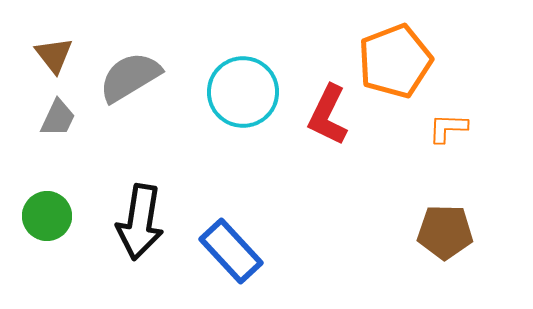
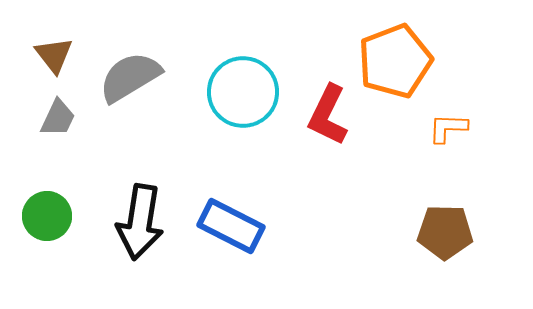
blue rectangle: moved 25 px up; rotated 20 degrees counterclockwise
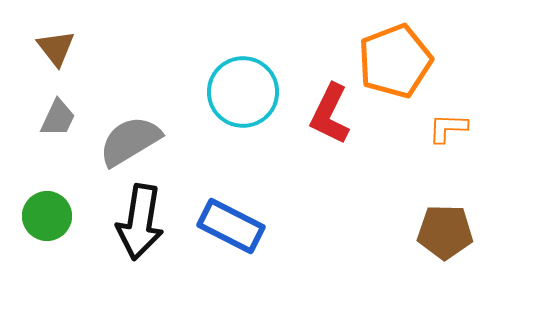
brown triangle: moved 2 px right, 7 px up
gray semicircle: moved 64 px down
red L-shape: moved 2 px right, 1 px up
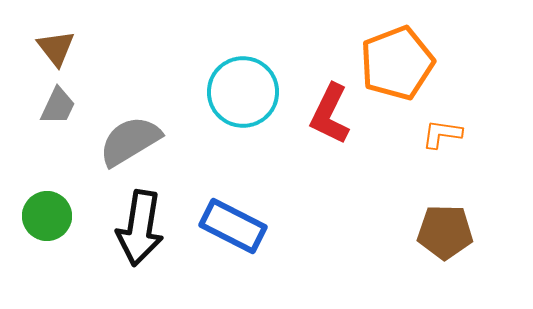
orange pentagon: moved 2 px right, 2 px down
gray trapezoid: moved 12 px up
orange L-shape: moved 6 px left, 6 px down; rotated 6 degrees clockwise
black arrow: moved 6 px down
blue rectangle: moved 2 px right
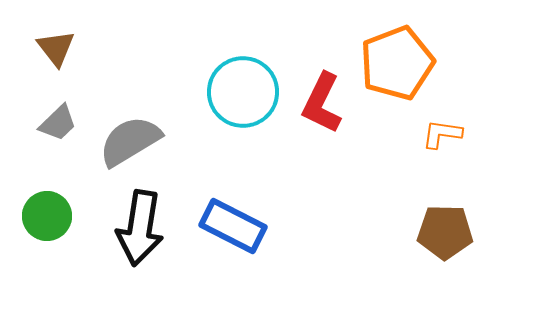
gray trapezoid: moved 17 px down; rotated 21 degrees clockwise
red L-shape: moved 8 px left, 11 px up
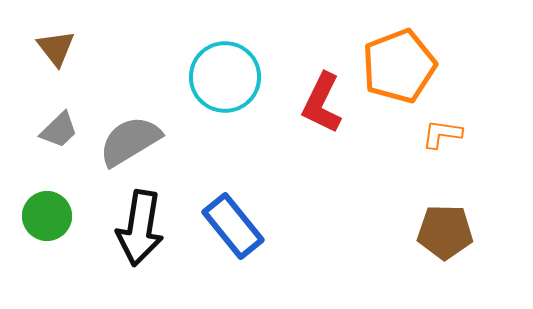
orange pentagon: moved 2 px right, 3 px down
cyan circle: moved 18 px left, 15 px up
gray trapezoid: moved 1 px right, 7 px down
blue rectangle: rotated 24 degrees clockwise
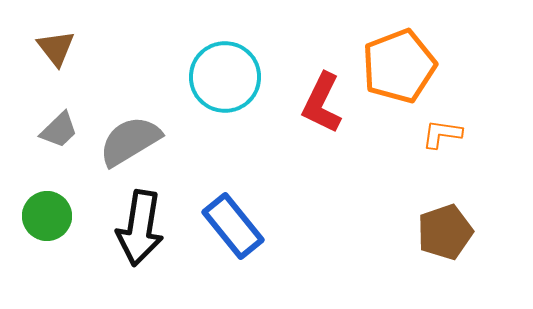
brown pentagon: rotated 20 degrees counterclockwise
